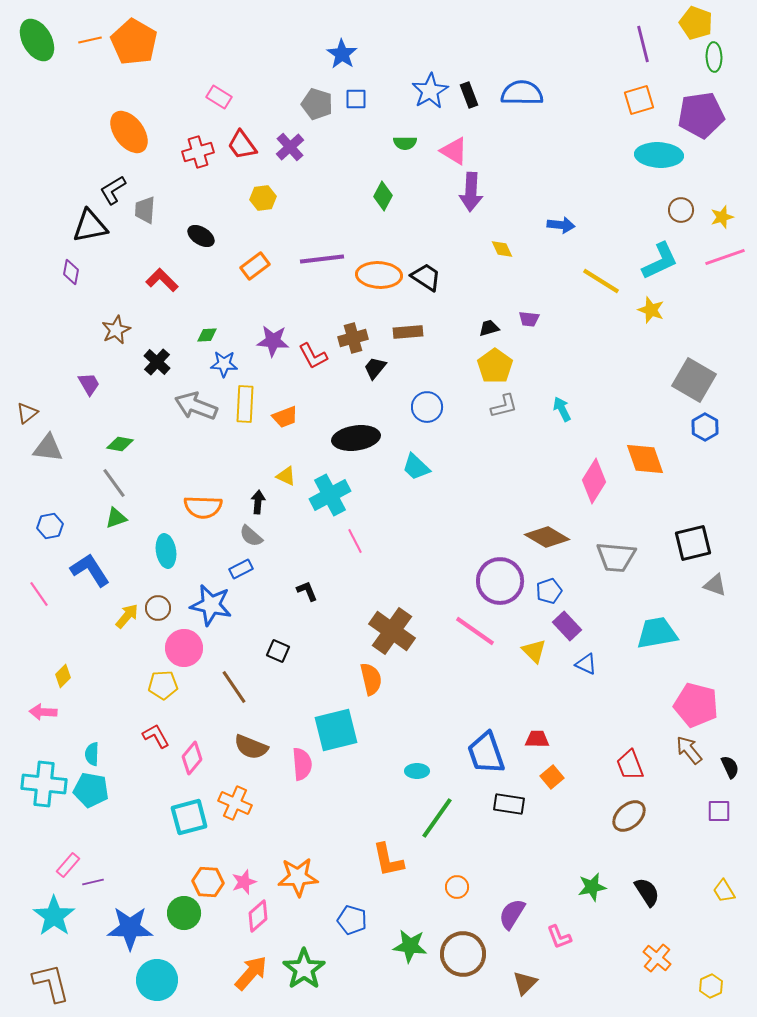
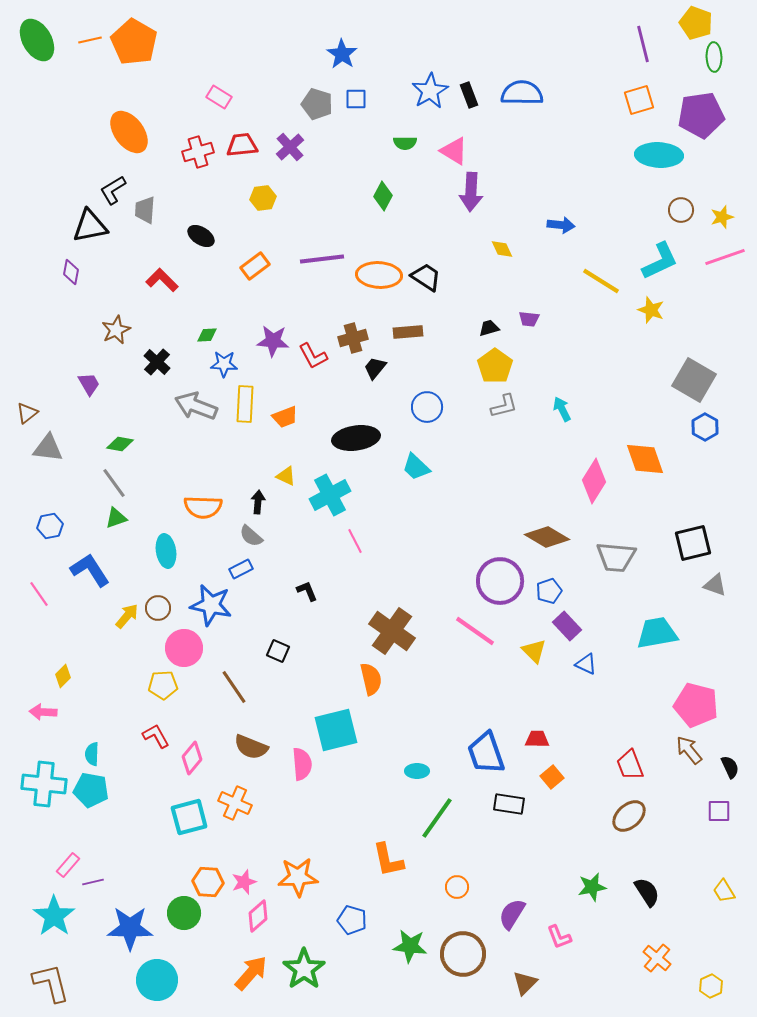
red trapezoid at (242, 145): rotated 120 degrees clockwise
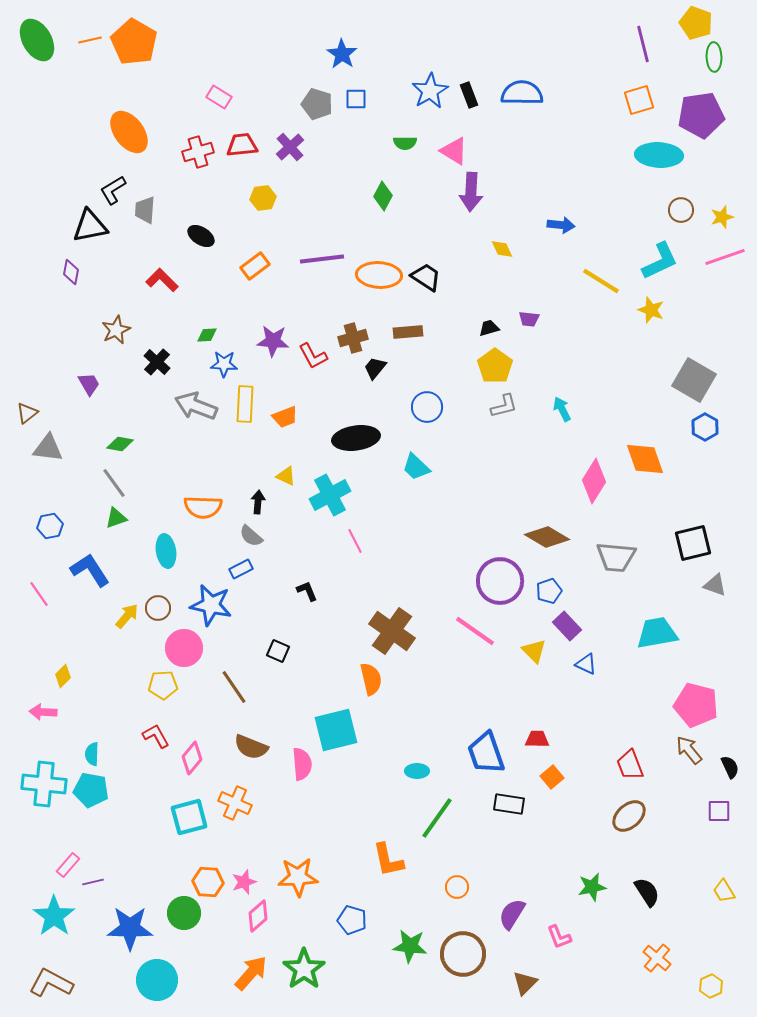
brown L-shape at (51, 983): rotated 48 degrees counterclockwise
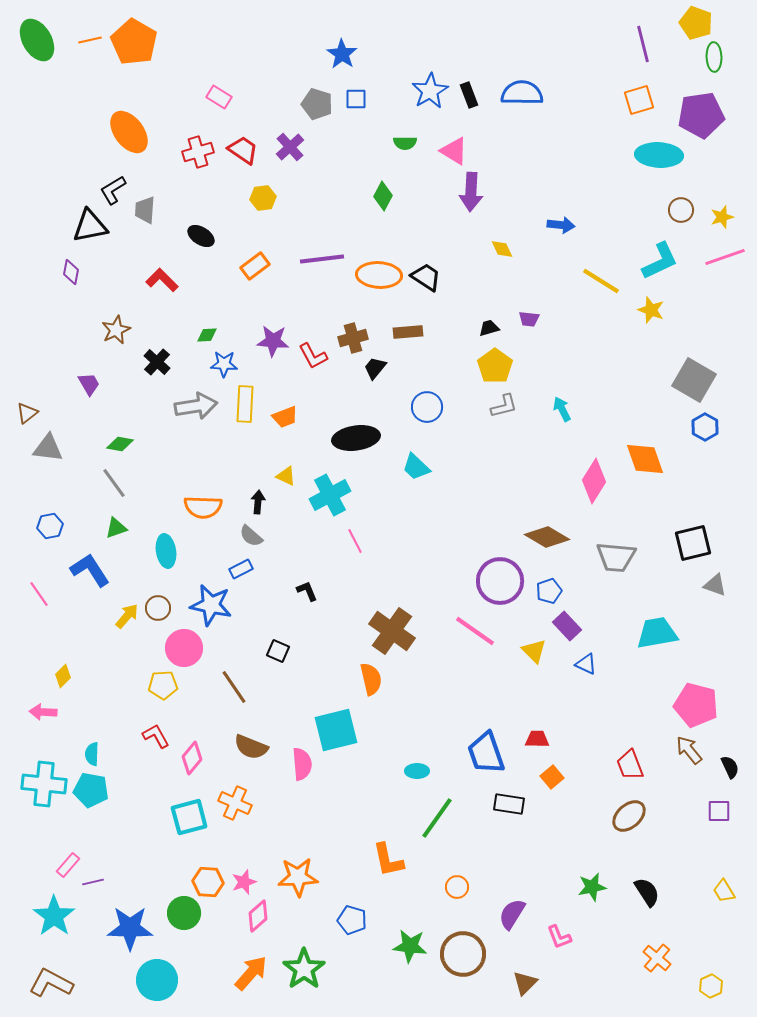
red trapezoid at (242, 145): moved 1 px right, 5 px down; rotated 40 degrees clockwise
gray arrow at (196, 406): rotated 150 degrees clockwise
green triangle at (116, 518): moved 10 px down
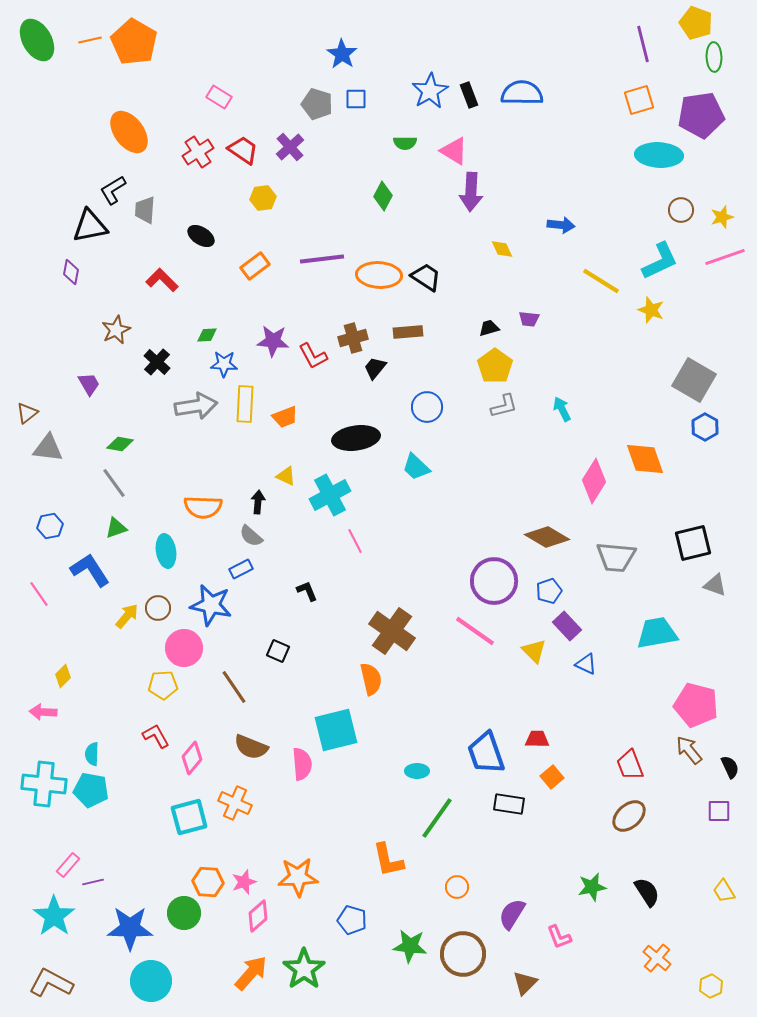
red cross at (198, 152): rotated 16 degrees counterclockwise
purple circle at (500, 581): moved 6 px left
cyan circle at (157, 980): moved 6 px left, 1 px down
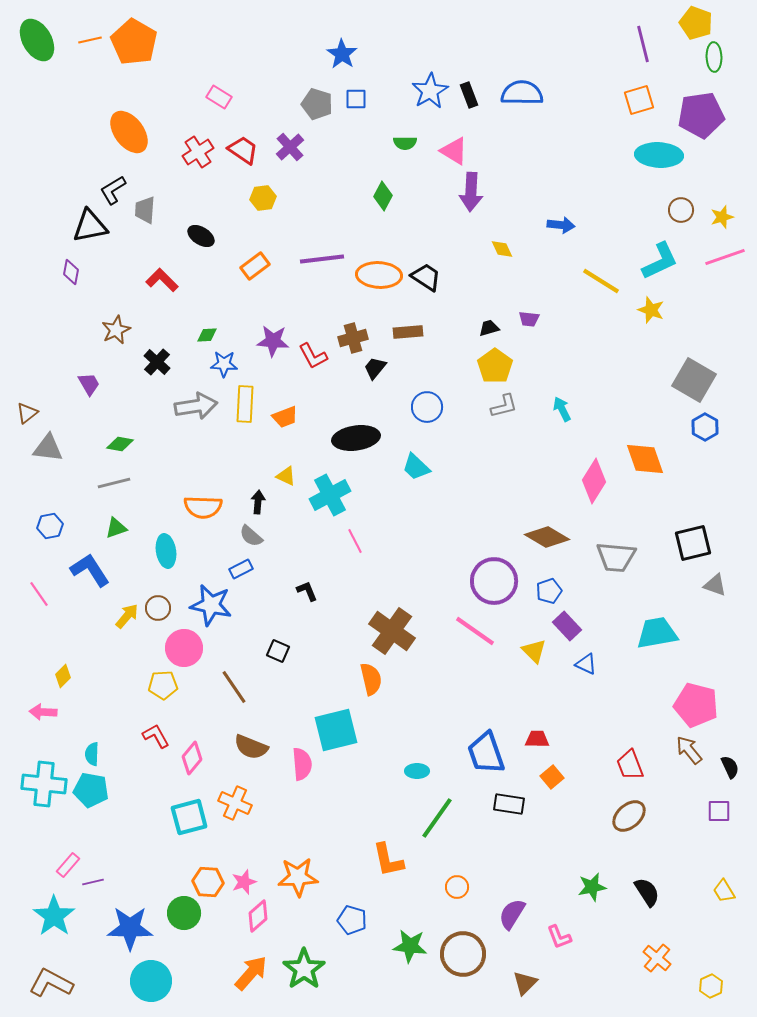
gray line at (114, 483): rotated 68 degrees counterclockwise
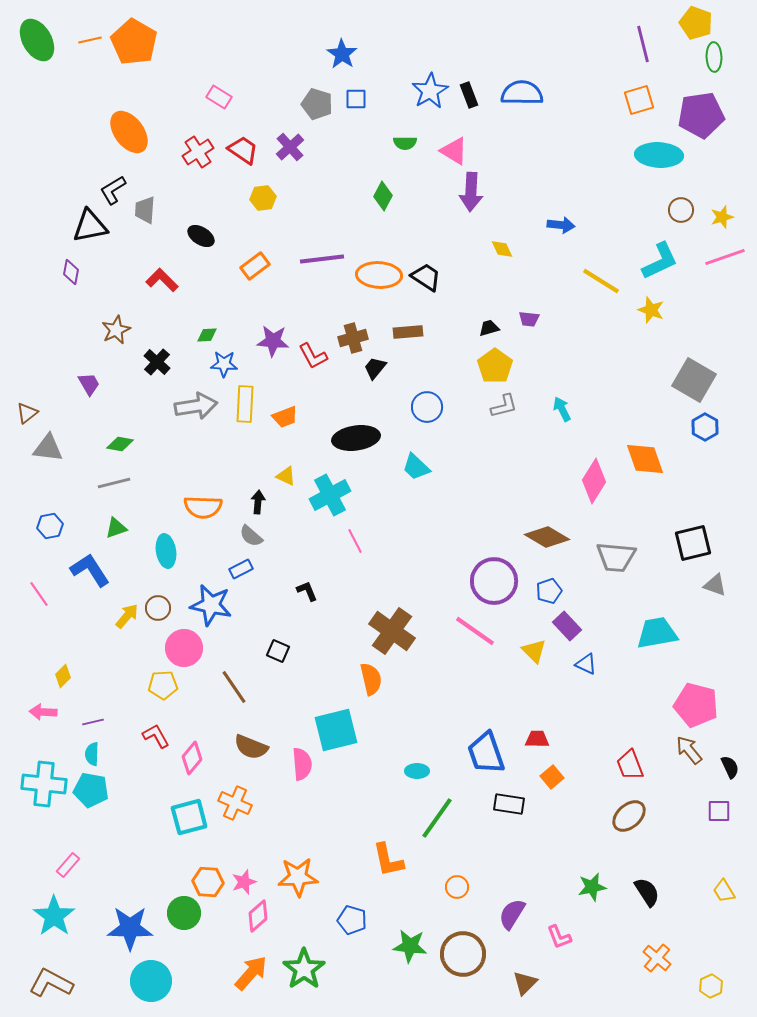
purple line at (93, 882): moved 160 px up
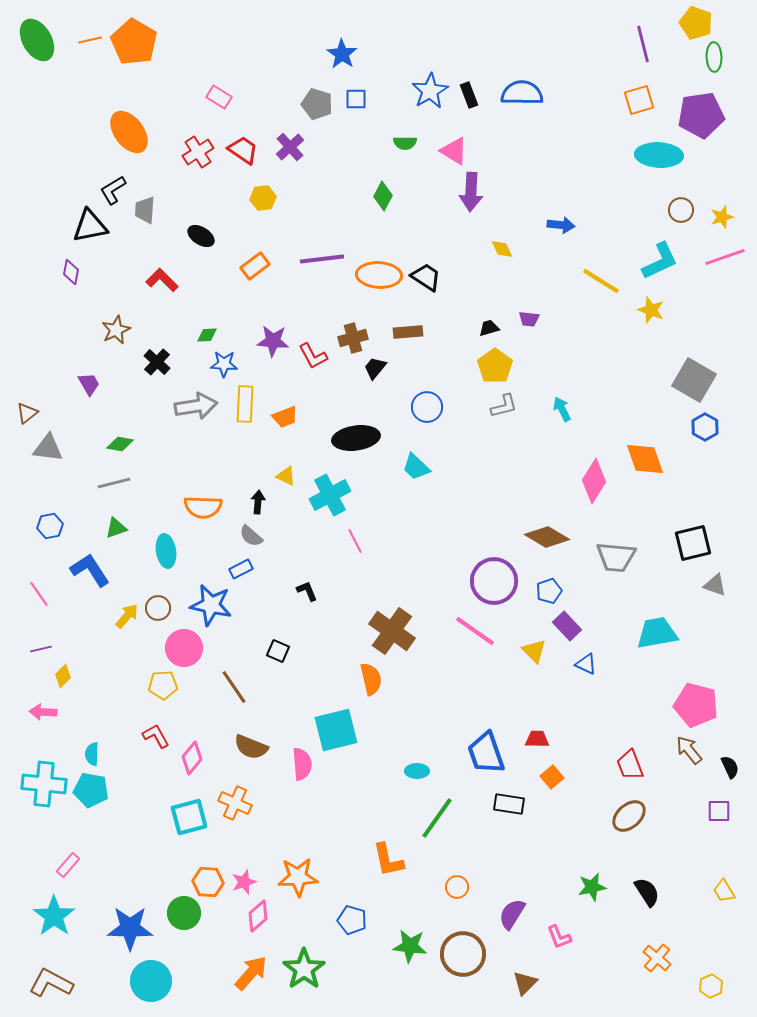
purple line at (93, 722): moved 52 px left, 73 px up
